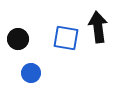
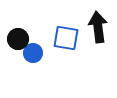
blue circle: moved 2 px right, 20 px up
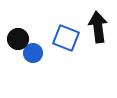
blue square: rotated 12 degrees clockwise
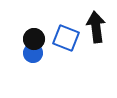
black arrow: moved 2 px left
black circle: moved 16 px right
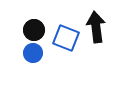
black circle: moved 9 px up
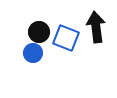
black circle: moved 5 px right, 2 px down
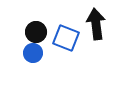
black arrow: moved 3 px up
black circle: moved 3 px left
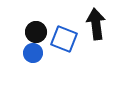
blue square: moved 2 px left, 1 px down
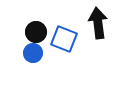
black arrow: moved 2 px right, 1 px up
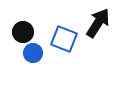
black arrow: rotated 40 degrees clockwise
black circle: moved 13 px left
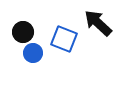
black arrow: rotated 80 degrees counterclockwise
